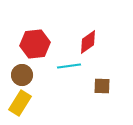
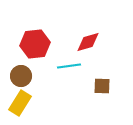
red diamond: rotated 20 degrees clockwise
brown circle: moved 1 px left, 1 px down
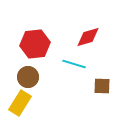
red diamond: moved 5 px up
cyan line: moved 5 px right, 2 px up; rotated 25 degrees clockwise
brown circle: moved 7 px right, 1 px down
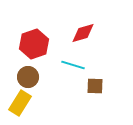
red diamond: moved 5 px left, 4 px up
red hexagon: moved 1 px left; rotated 12 degrees counterclockwise
cyan line: moved 1 px left, 1 px down
brown square: moved 7 px left
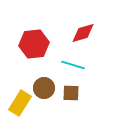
red hexagon: rotated 12 degrees clockwise
brown circle: moved 16 px right, 11 px down
brown square: moved 24 px left, 7 px down
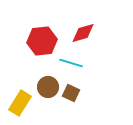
red hexagon: moved 8 px right, 3 px up
cyan line: moved 2 px left, 2 px up
brown circle: moved 4 px right, 1 px up
brown square: rotated 24 degrees clockwise
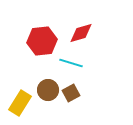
red diamond: moved 2 px left
brown circle: moved 3 px down
brown square: rotated 36 degrees clockwise
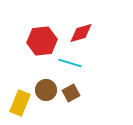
cyan line: moved 1 px left
brown circle: moved 2 px left
yellow rectangle: rotated 10 degrees counterclockwise
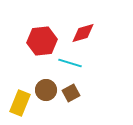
red diamond: moved 2 px right
